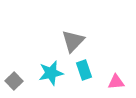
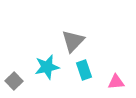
cyan star: moved 4 px left, 6 px up
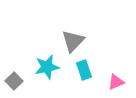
pink triangle: rotated 18 degrees counterclockwise
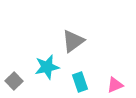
gray triangle: rotated 10 degrees clockwise
cyan rectangle: moved 4 px left, 12 px down
pink triangle: moved 1 px left, 3 px down
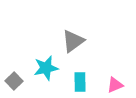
cyan star: moved 1 px left, 1 px down
cyan rectangle: rotated 18 degrees clockwise
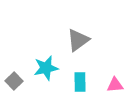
gray triangle: moved 5 px right, 1 px up
pink triangle: rotated 18 degrees clockwise
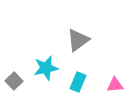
cyan rectangle: moved 2 px left; rotated 24 degrees clockwise
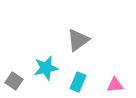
gray square: rotated 12 degrees counterclockwise
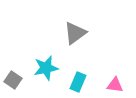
gray triangle: moved 3 px left, 7 px up
gray square: moved 1 px left, 1 px up
pink triangle: rotated 12 degrees clockwise
